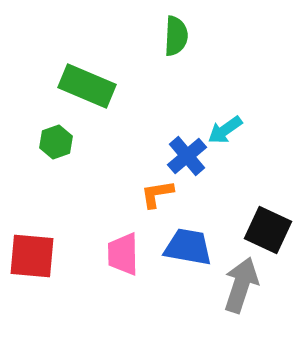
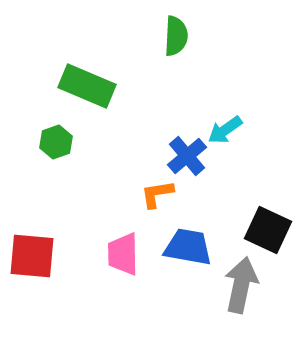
gray arrow: rotated 6 degrees counterclockwise
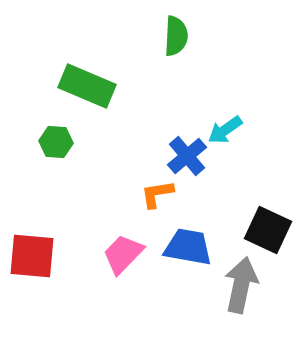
green hexagon: rotated 24 degrees clockwise
pink trapezoid: rotated 45 degrees clockwise
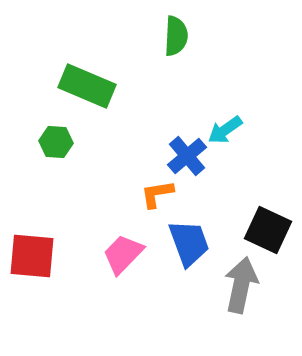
blue trapezoid: moved 1 px right, 4 px up; rotated 60 degrees clockwise
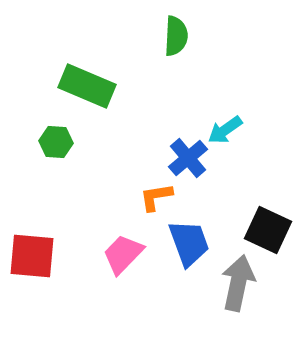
blue cross: moved 1 px right, 2 px down
orange L-shape: moved 1 px left, 3 px down
gray arrow: moved 3 px left, 2 px up
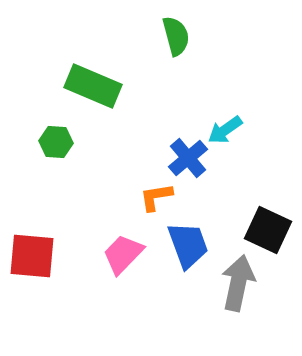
green semicircle: rotated 18 degrees counterclockwise
green rectangle: moved 6 px right
blue trapezoid: moved 1 px left, 2 px down
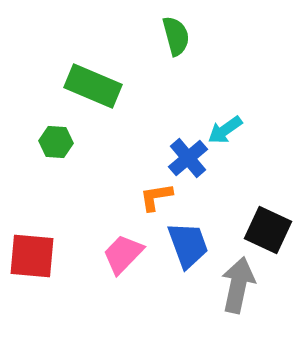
gray arrow: moved 2 px down
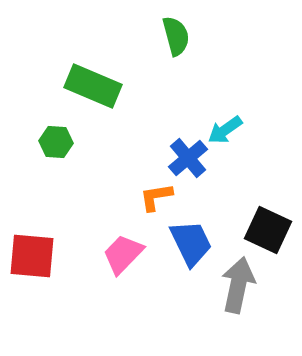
blue trapezoid: moved 3 px right, 2 px up; rotated 6 degrees counterclockwise
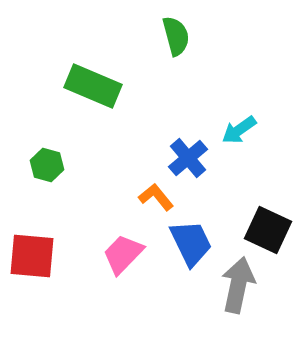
cyan arrow: moved 14 px right
green hexagon: moved 9 px left, 23 px down; rotated 12 degrees clockwise
orange L-shape: rotated 60 degrees clockwise
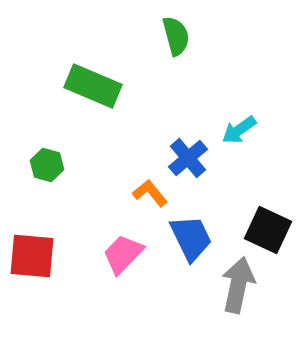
orange L-shape: moved 6 px left, 4 px up
blue trapezoid: moved 5 px up
